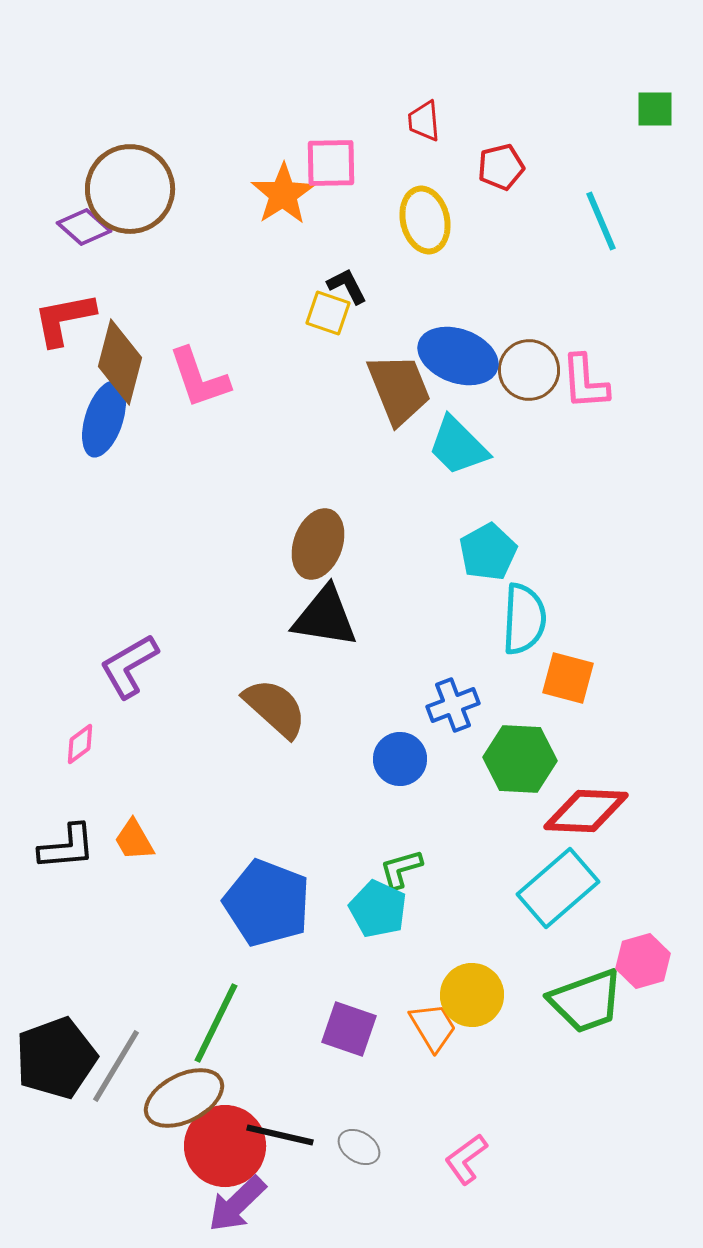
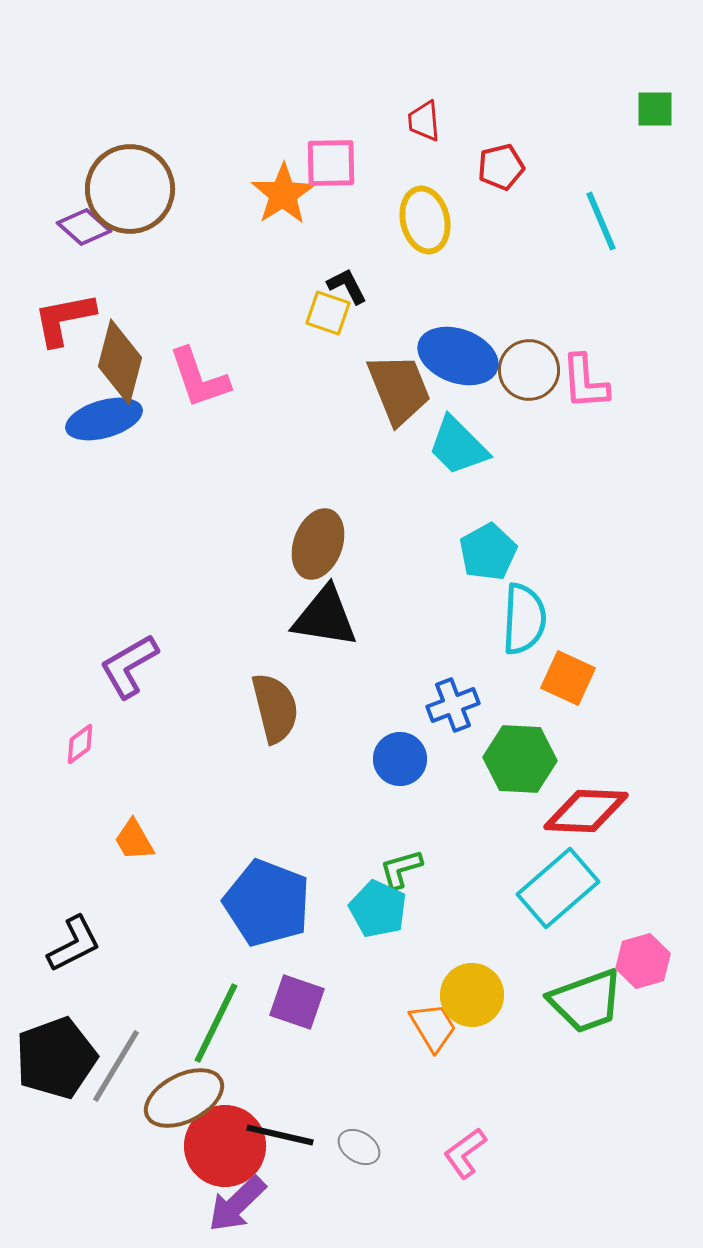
blue ellipse at (104, 419): rotated 56 degrees clockwise
orange square at (568, 678): rotated 10 degrees clockwise
brown semicircle at (275, 708): rotated 34 degrees clockwise
black L-shape at (67, 847): moved 7 px right, 97 px down; rotated 22 degrees counterclockwise
purple square at (349, 1029): moved 52 px left, 27 px up
pink L-shape at (466, 1159): moved 1 px left, 6 px up
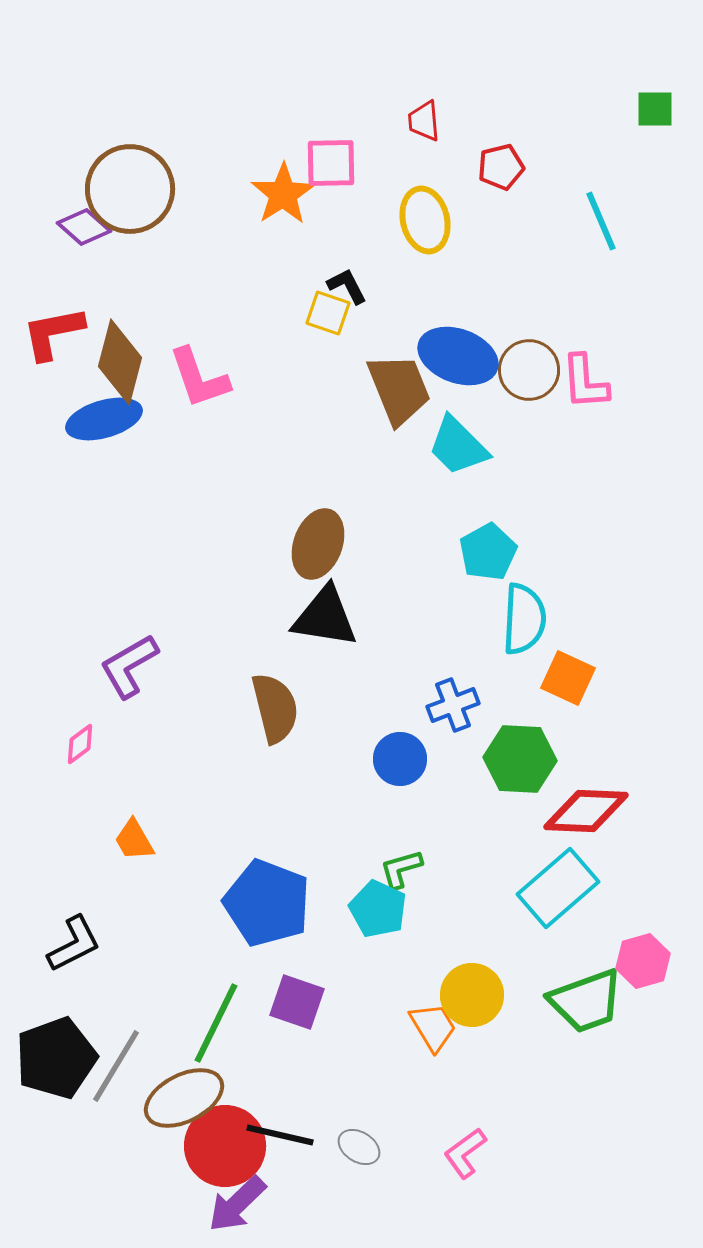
red L-shape at (64, 319): moved 11 px left, 14 px down
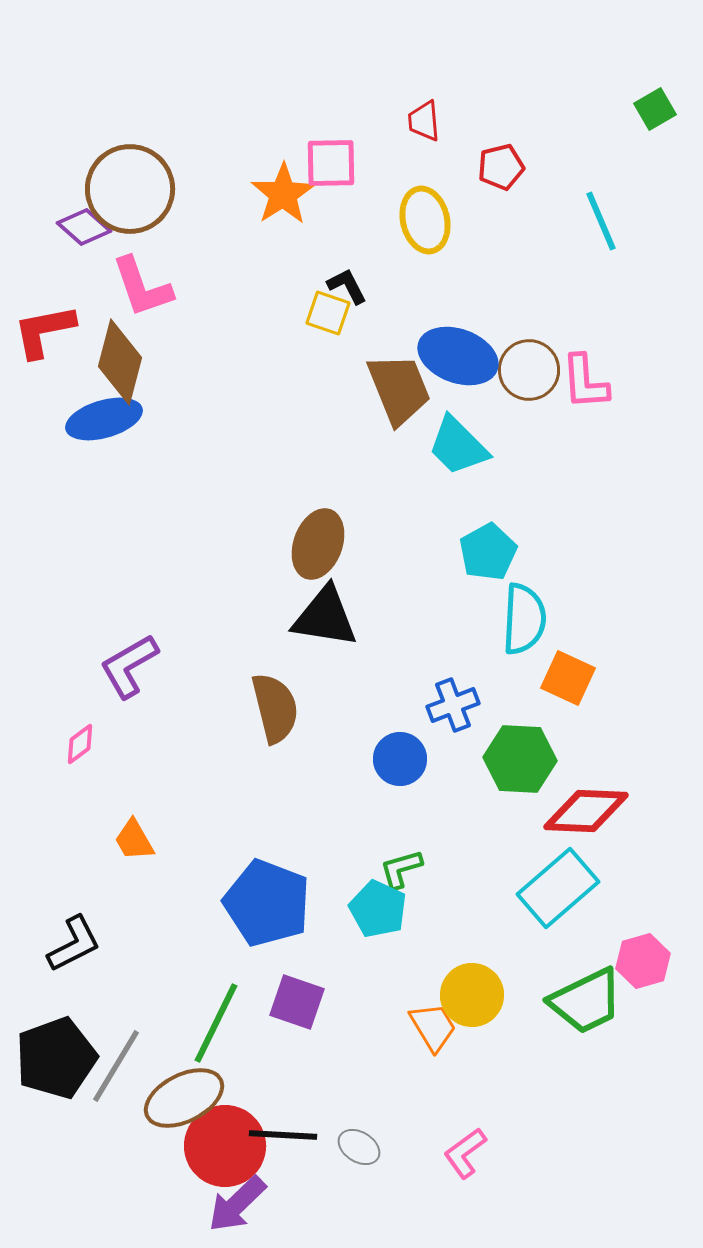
green square at (655, 109): rotated 30 degrees counterclockwise
red L-shape at (53, 333): moved 9 px left, 2 px up
pink L-shape at (199, 378): moved 57 px left, 91 px up
green trapezoid at (586, 1001): rotated 6 degrees counterclockwise
black line at (280, 1135): moved 3 px right; rotated 10 degrees counterclockwise
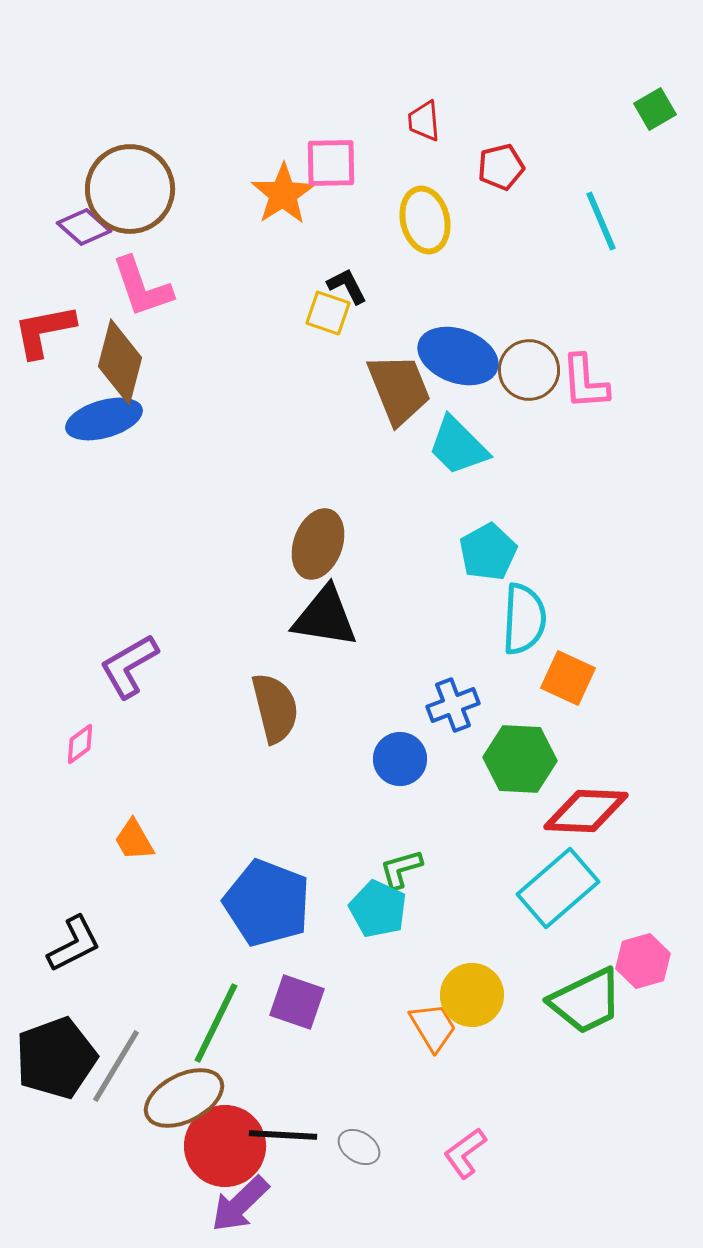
purple arrow at (237, 1204): moved 3 px right
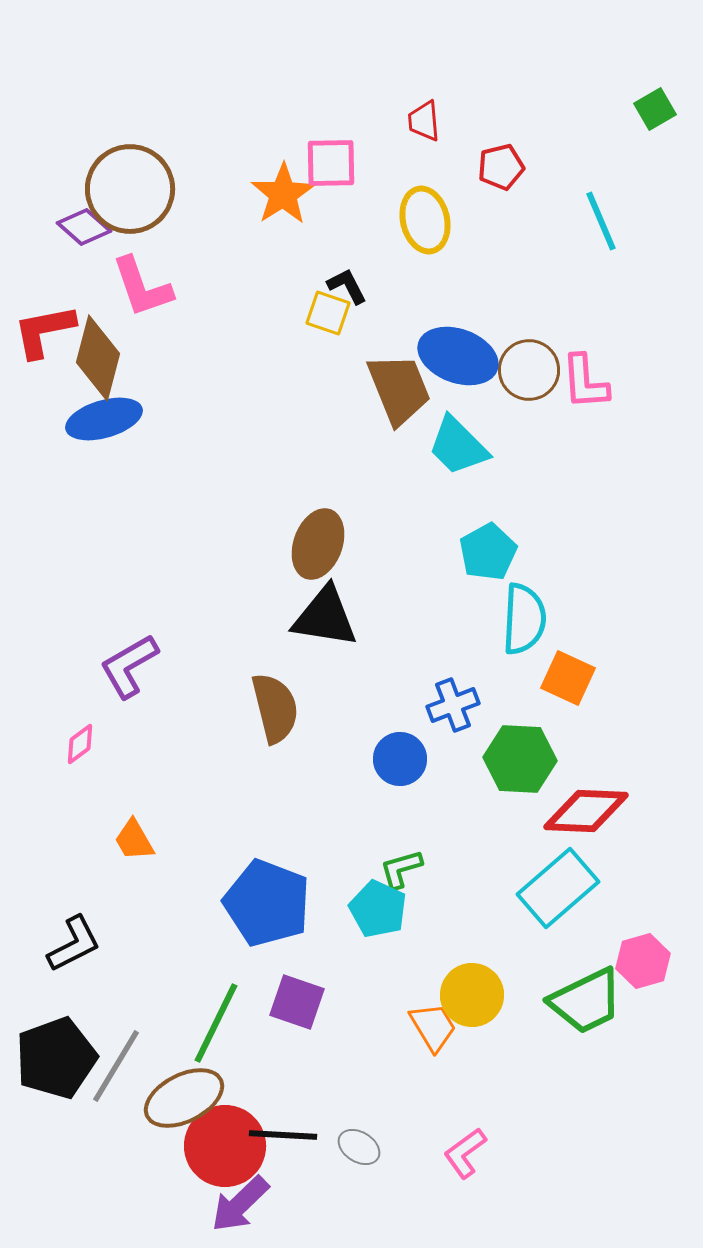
brown diamond at (120, 362): moved 22 px left, 4 px up
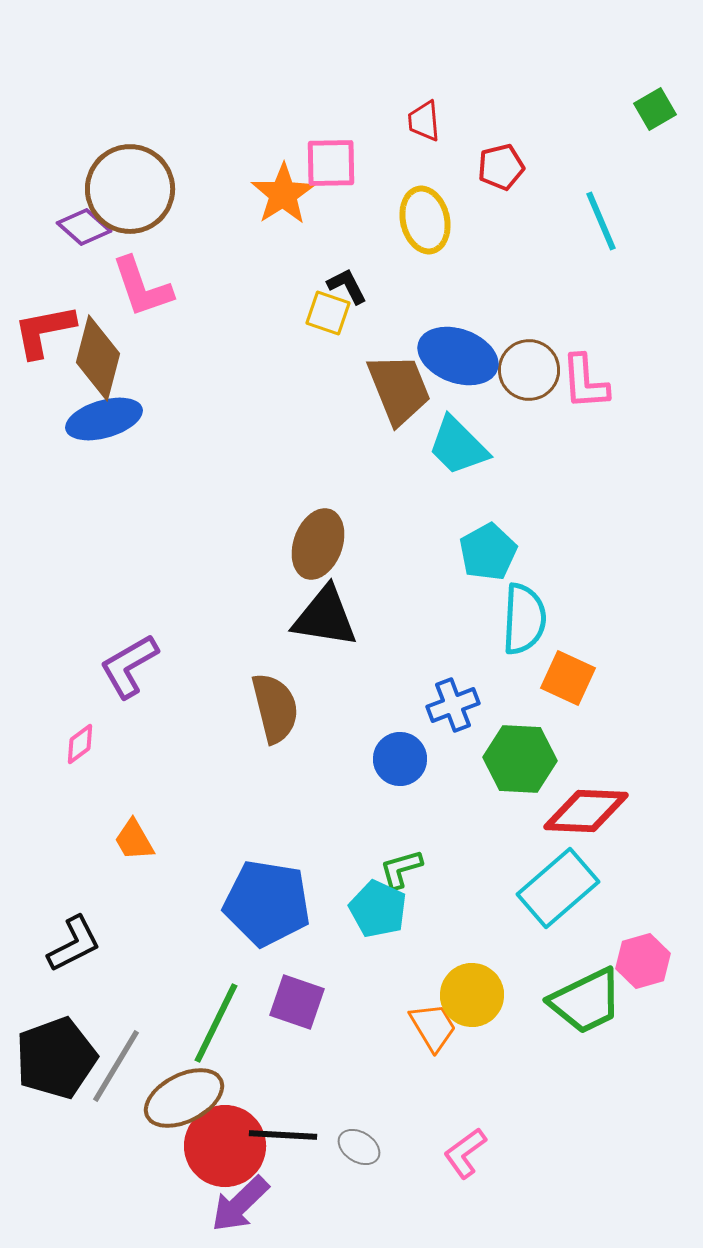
blue pentagon at (267, 903): rotated 12 degrees counterclockwise
